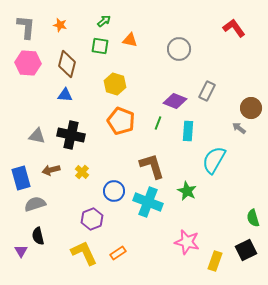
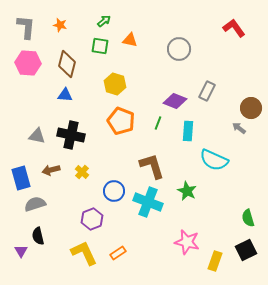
cyan semicircle: rotated 96 degrees counterclockwise
green semicircle: moved 5 px left
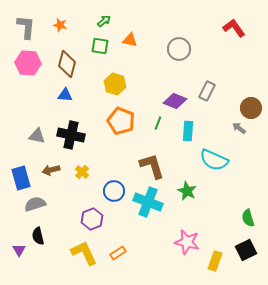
purple triangle: moved 2 px left, 1 px up
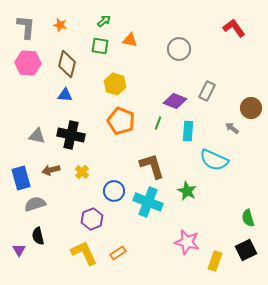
gray arrow: moved 7 px left
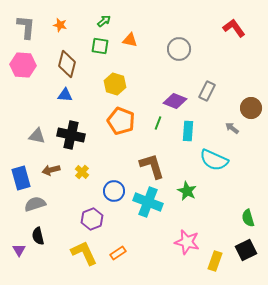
pink hexagon: moved 5 px left, 2 px down
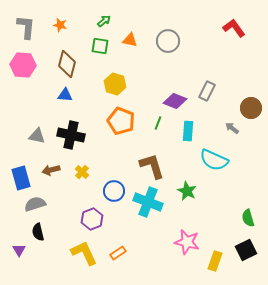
gray circle: moved 11 px left, 8 px up
black semicircle: moved 4 px up
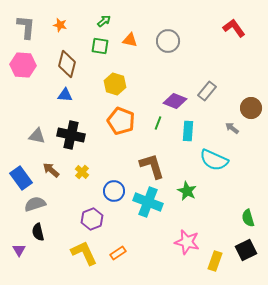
gray rectangle: rotated 12 degrees clockwise
brown arrow: rotated 54 degrees clockwise
blue rectangle: rotated 20 degrees counterclockwise
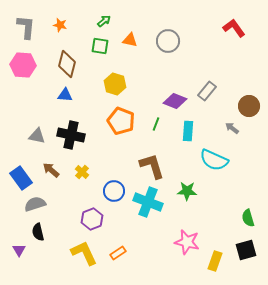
brown circle: moved 2 px left, 2 px up
green line: moved 2 px left, 1 px down
green star: rotated 24 degrees counterclockwise
black square: rotated 10 degrees clockwise
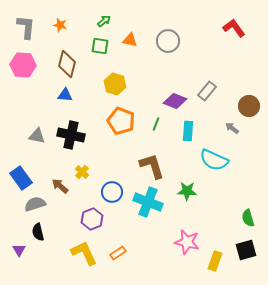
brown arrow: moved 9 px right, 16 px down
blue circle: moved 2 px left, 1 px down
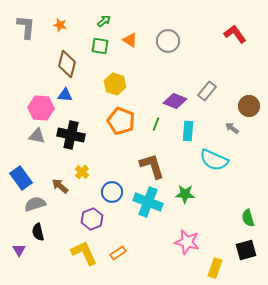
red L-shape: moved 1 px right, 6 px down
orange triangle: rotated 21 degrees clockwise
pink hexagon: moved 18 px right, 43 px down
green star: moved 2 px left, 3 px down
yellow rectangle: moved 7 px down
